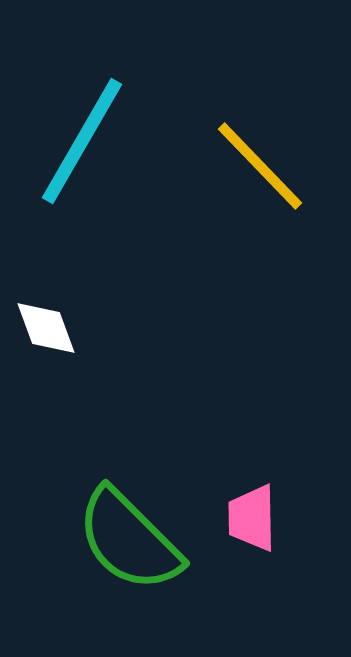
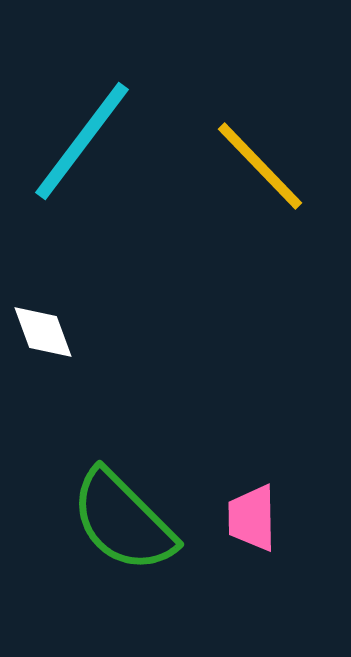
cyan line: rotated 7 degrees clockwise
white diamond: moved 3 px left, 4 px down
green semicircle: moved 6 px left, 19 px up
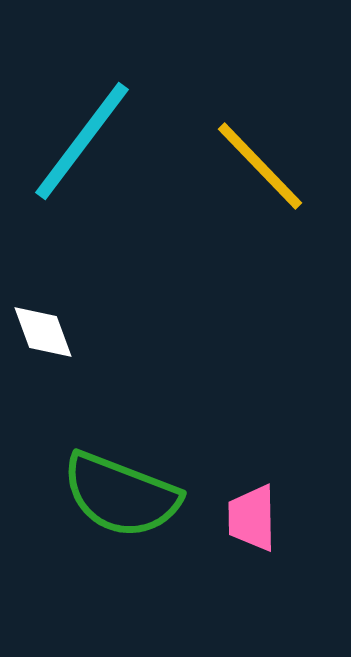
green semicircle: moved 2 px left, 26 px up; rotated 24 degrees counterclockwise
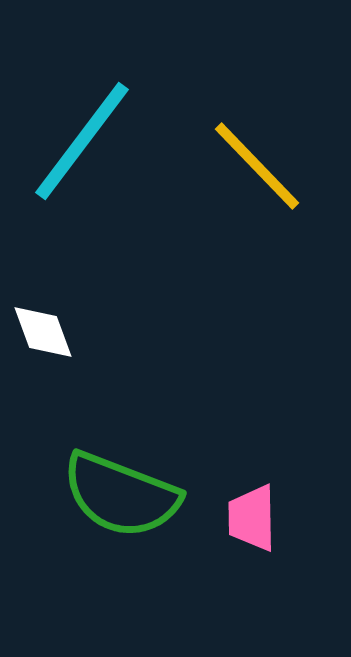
yellow line: moved 3 px left
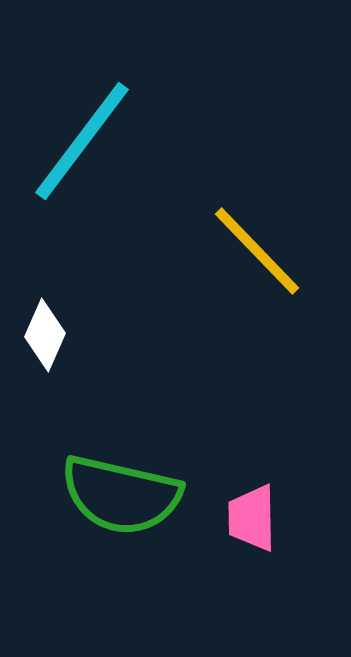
yellow line: moved 85 px down
white diamond: moved 2 px right, 3 px down; rotated 44 degrees clockwise
green semicircle: rotated 8 degrees counterclockwise
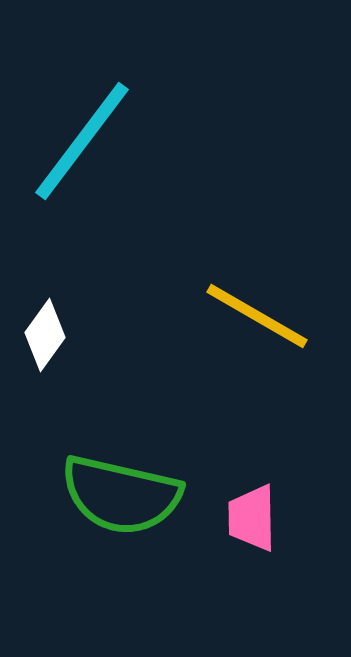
yellow line: moved 65 px down; rotated 16 degrees counterclockwise
white diamond: rotated 12 degrees clockwise
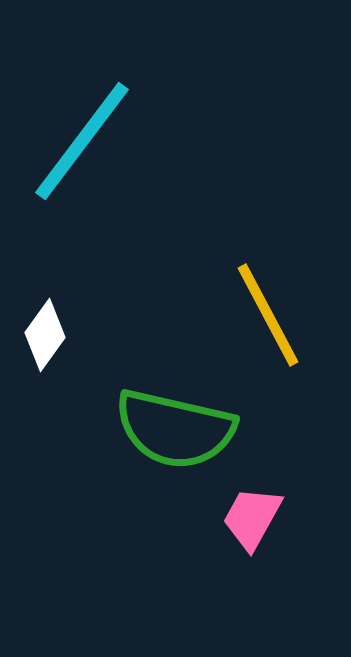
yellow line: moved 11 px right, 1 px up; rotated 32 degrees clockwise
green semicircle: moved 54 px right, 66 px up
pink trapezoid: rotated 30 degrees clockwise
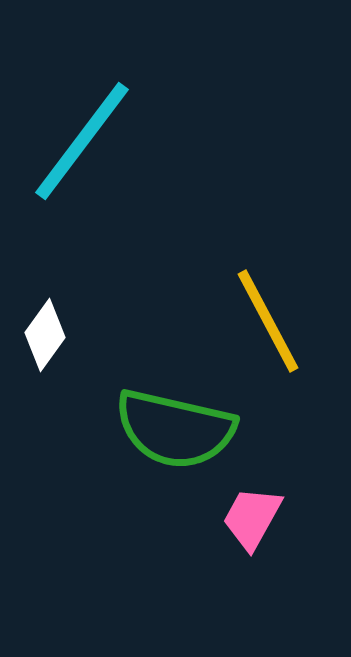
yellow line: moved 6 px down
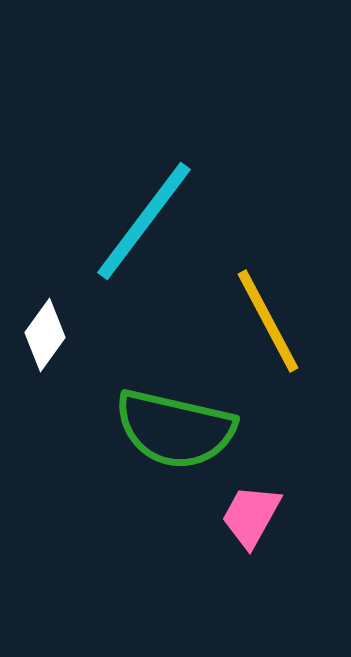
cyan line: moved 62 px right, 80 px down
pink trapezoid: moved 1 px left, 2 px up
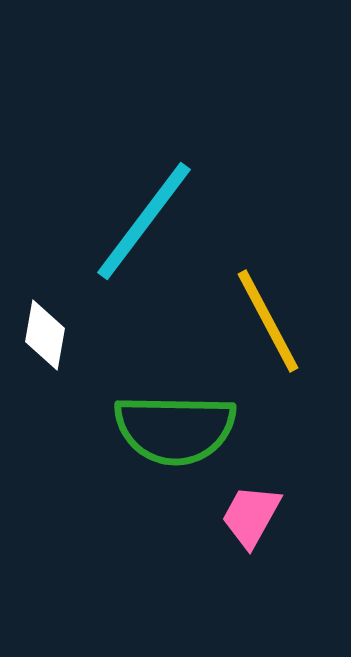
white diamond: rotated 26 degrees counterclockwise
green semicircle: rotated 12 degrees counterclockwise
